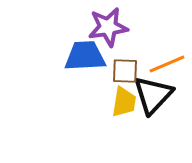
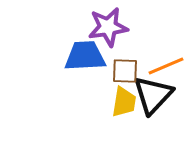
orange line: moved 1 px left, 2 px down
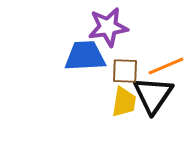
black triangle: rotated 9 degrees counterclockwise
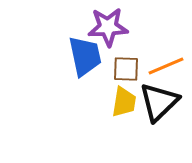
purple star: rotated 6 degrees clockwise
blue trapezoid: rotated 81 degrees clockwise
brown square: moved 1 px right, 2 px up
black triangle: moved 6 px right, 7 px down; rotated 12 degrees clockwise
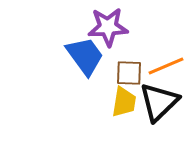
blue trapezoid: rotated 24 degrees counterclockwise
brown square: moved 3 px right, 4 px down
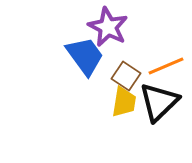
purple star: rotated 30 degrees clockwise
brown square: moved 3 px left, 3 px down; rotated 32 degrees clockwise
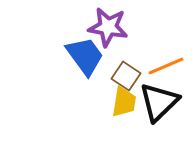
purple star: rotated 18 degrees counterclockwise
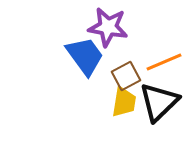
orange line: moved 2 px left, 4 px up
brown square: rotated 28 degrees clockwise
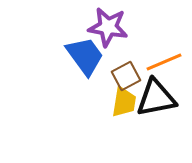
black triangle: moved 3 px left, 4 px up; rotated 33 degrees clockwise
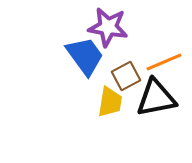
yellow trapezoid: moved 14 px left
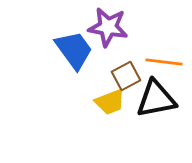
blue trapezoid: moved 11 px left, 6 px up
orange line: rotated 30 degrees clockwise
black triangle: moved 1 px down
yellow trapezoid: rotated 60 degrees clockwise
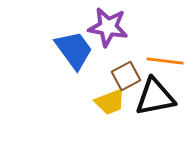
orange line: moved 1 px right, 1 px up
black triangle: moved 1 px left, 2 px up
